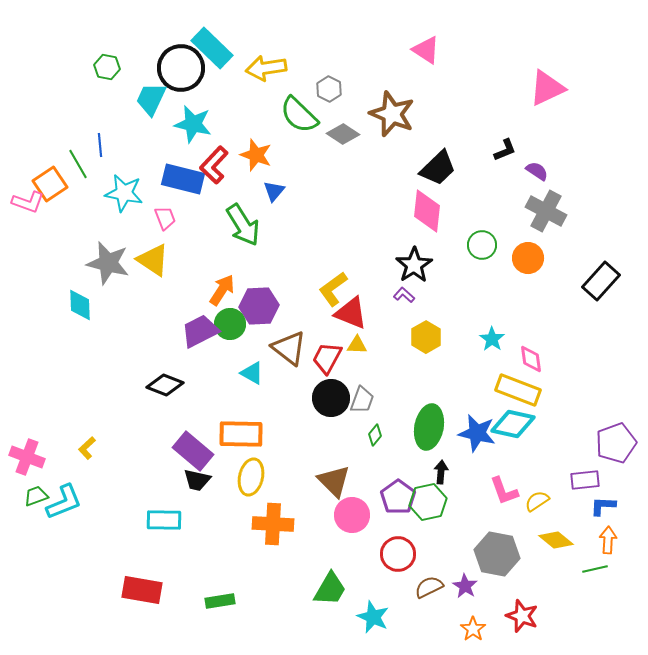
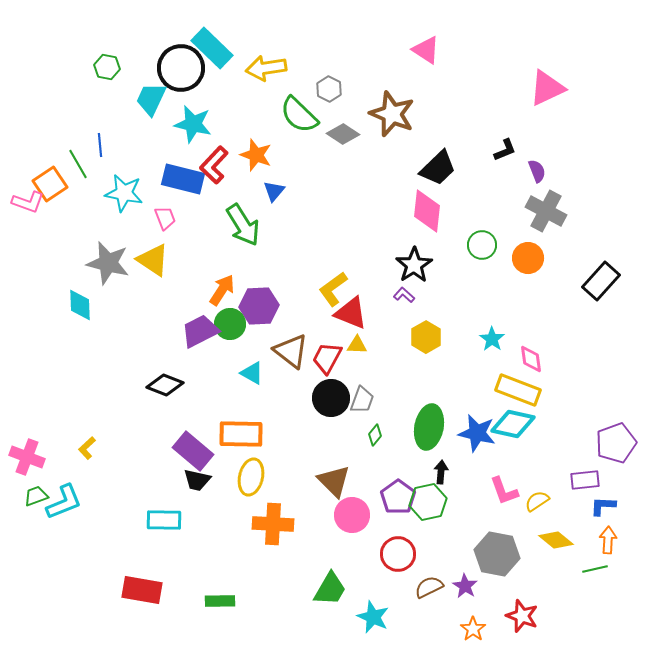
purple semicircle at (537, 171): rotated 35 degrees clockwise
brown triangle at (289, 348): moved 2 px right, 3 px down
green rectangle at (220, 601): rotated 8 degrees clockwise
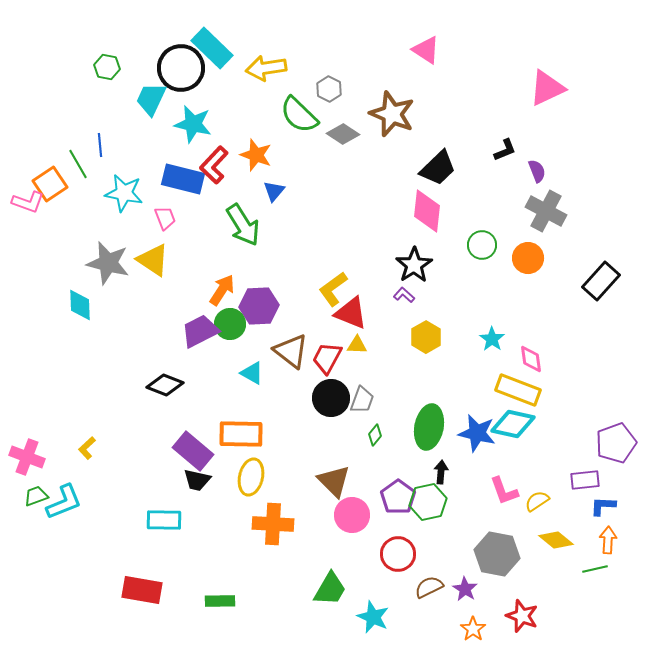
purple star at (465, 586): moved 3 px down
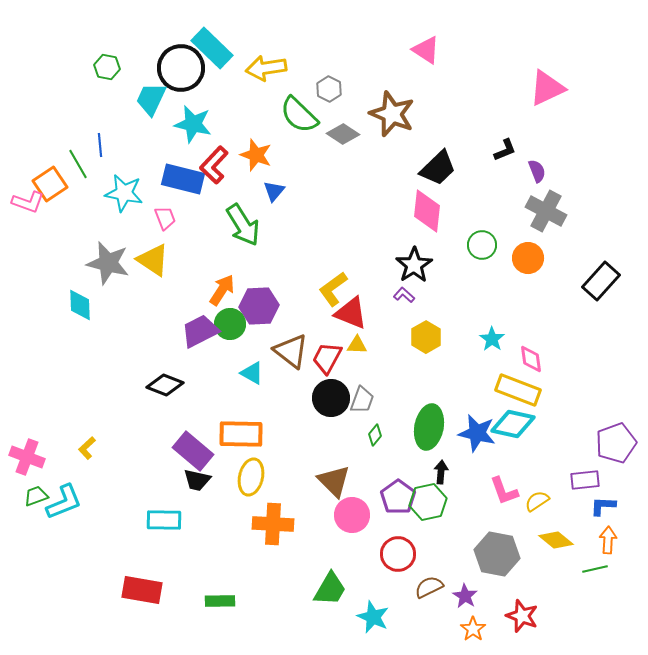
purple star at (465, 589): moved 7 px down
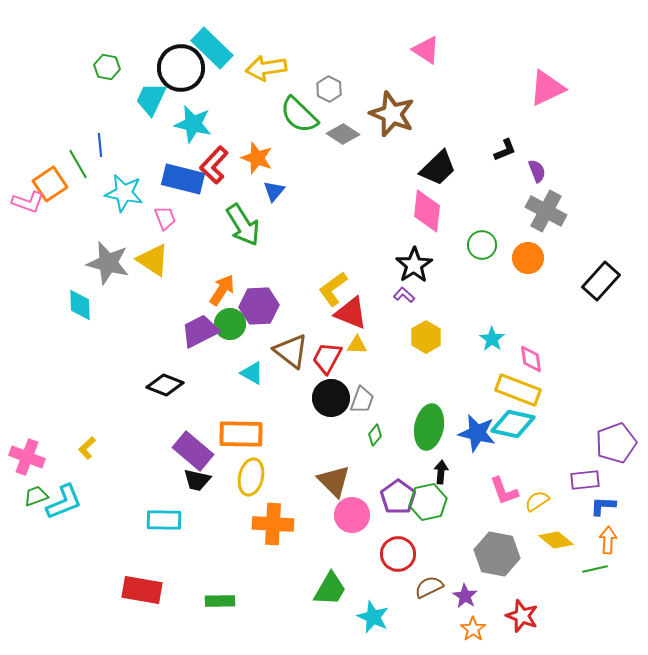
orange star at (256, 155): moved 1 px right, 3 px down
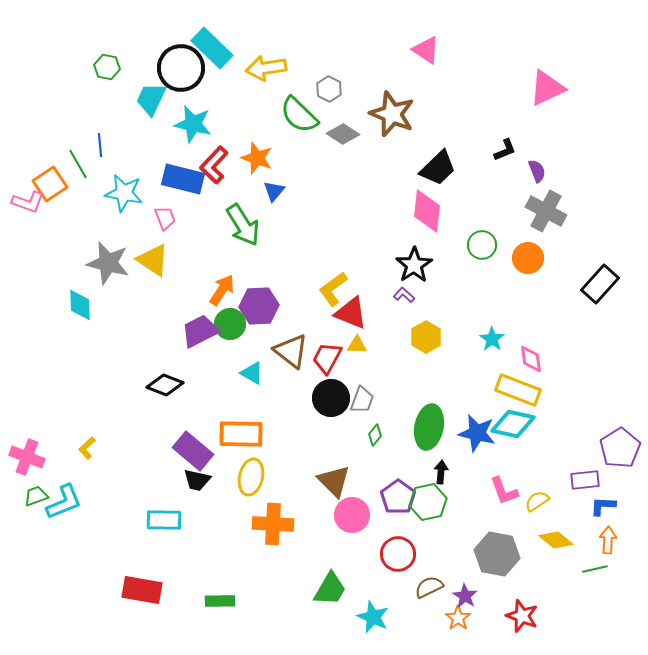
black rectangle at (601, 281): moved 1 px left, 3 px down
purple pentagon at (616, 443): moved 4 px right, 5 px down; rotated 12 degrees counterclockwise
orange star at (473, 629): moved 15 px left, 11 px up
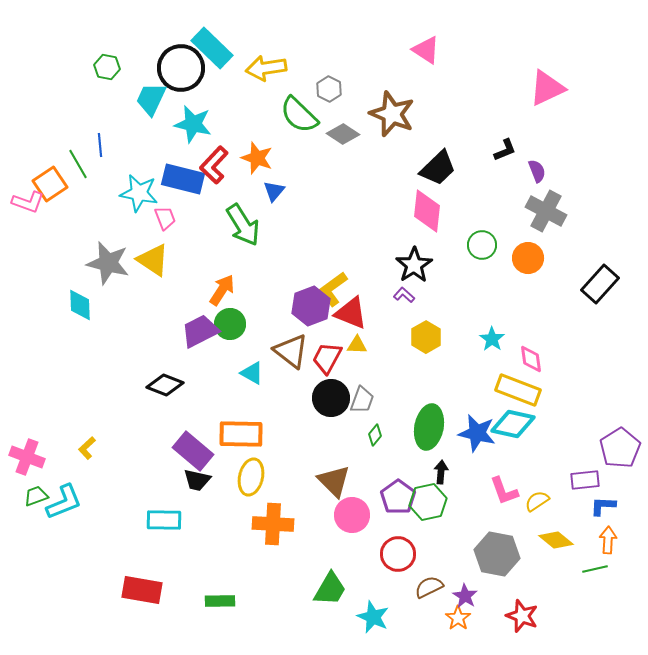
cyan star at (124, 193): moved 15 px right
purple hexagon at (259, 306): moved 52 px right; rotated 18 degrees counterclockwise
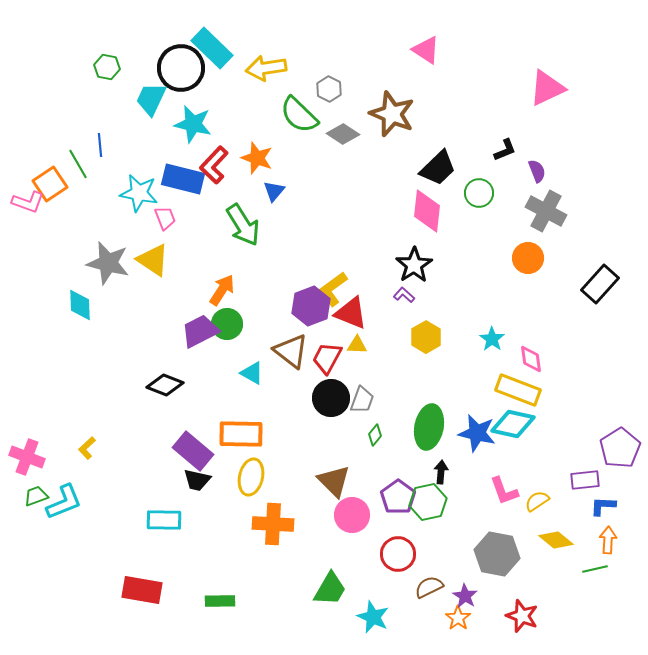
green circle at (482, 245): moved 3 px left, 52 px up
green circle at (230, 324): moved 3 px left
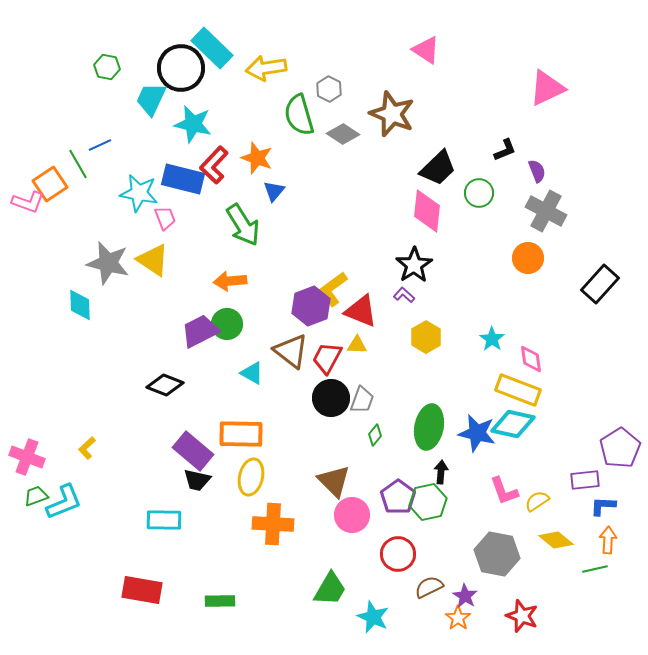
green semicircle at (299, 115): rotated 30 degrees clockwise
blue line at (100, 145): rotated 70 degrees clockwise
orange arrow at (222, 290): moved 8 px right, 9 px up; rotated 128 degrees counterclockwise
red triangle at (351, 313): moved 10 px right, 2 px up
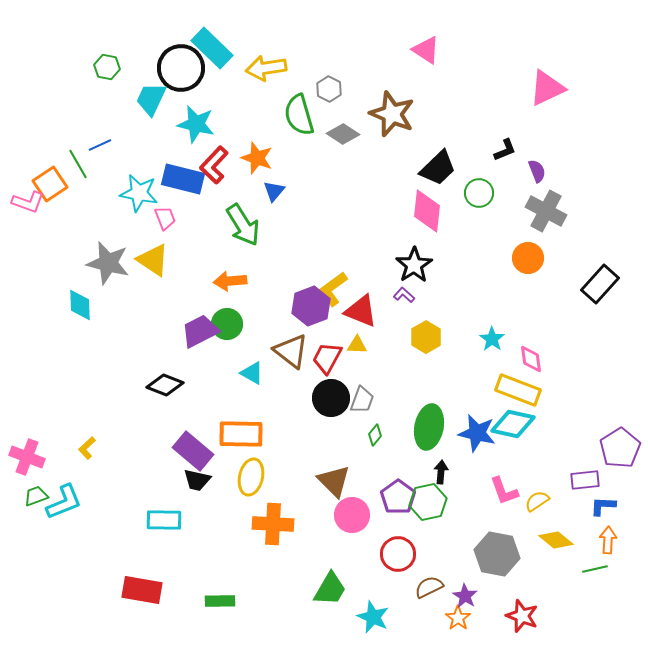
cyan star at (193, 124): moved 3 px right
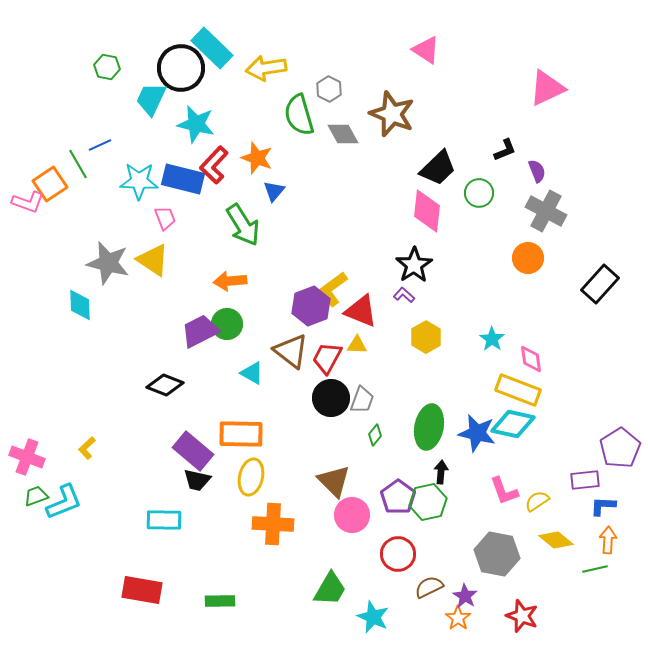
gray diamond at (343, 134): rotated 28 degrees clockwise
cyan star at (139, 193): moved 12 px up; rotated 9 degrees counterclockwise
